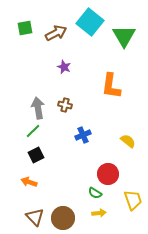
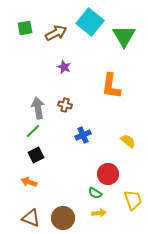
brown triangle: moved 4 px left, 1 px down; rotated 24 degrees counterclockwise
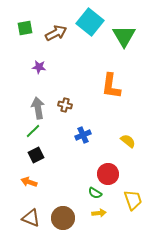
purple star: moved 25 px left; rotated 16 degrees counterclockwise
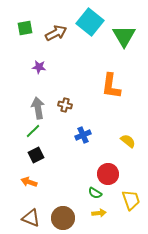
yellow trapezoid: moved 2 px left
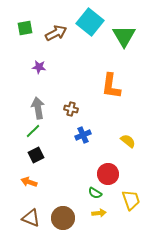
brown cross: moved 6 px right, 4 px down
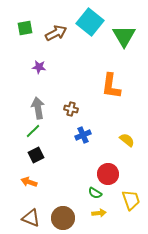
yellow semicircle: moved 1 px left, 1 px up
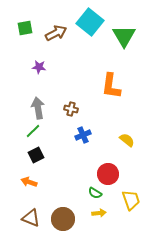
brown circle: moved 1 px down
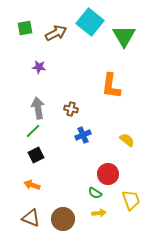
orange arrow: moved 3 px right, 3 px down
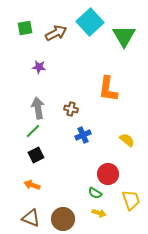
cyan square: rotated 8 degrees clockwise
orange L-shape: moved 3 px left, 3 px down
yellow arrow: rotated 24 degrees clockwise
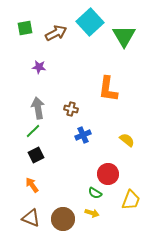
orange arrow: rotated 35 degrees clockwise
yellow trapezoid: rotated 40 degrees clockwise
yellow arrow: moved 7 px left
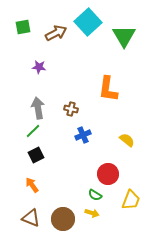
cyan square: moved 2 px left
green square: moved 2 px left, 1 px up
green semicircle: moved 2 px down
